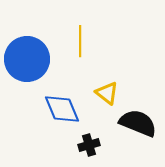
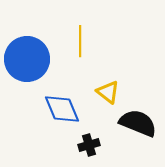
yellow triangle: moved 1 px right, 1 px up
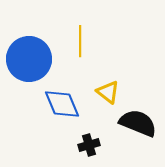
blue circle: moved 2 px right
blue diamond: moved 5 px up
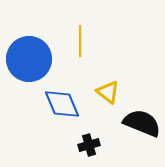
black semicircle: moved 4 px right
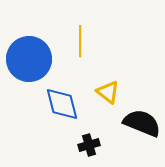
blue diamond: rotated 9 degrees clockwise
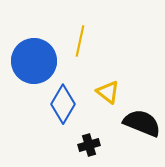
yellow line: rotated 12 degrees clockwise
blue circle: moved 5 px right, 2 px down
blue diamond: moved 1 px right; rotated 45 degrees clockwise
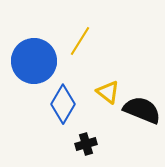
yellow line: rotated 20 degrees clockwise
black semicircle: moved 13 px up
black cross: moved 3 px left, 1 px up
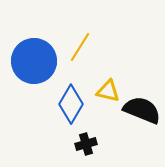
yellow line: moved 6 px down
yellow triangle: moved 1 px up; rotated 25 degrees counterclockwise
blue diamond: moved 8 px right
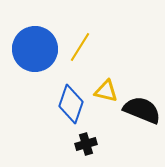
blue circle: moved 1 px right, 12 px up
yellow triangle: moved 2 px left
blue diamond: rotated 12 degrees counterclockwise
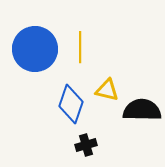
yellow line: rotated 32 degrees counterclockwise
yellow triangle: moved 1 px right, 1 px up
black semicircle: rotated 21 degrees counterclockwise
black cross: moved 1 px down
